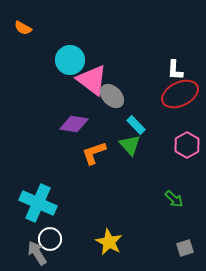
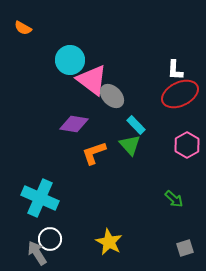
cyan cross: moved 2 px right, 5 px up
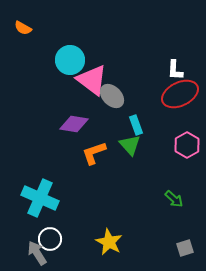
cyan rectangle: rotated 24 degrees clockwise
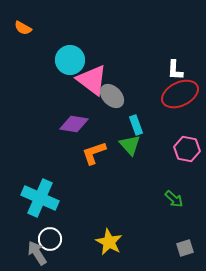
pink hexagon: moved 4 px down; rotated 20 degrees counterclockwise
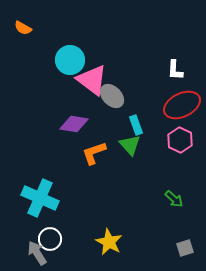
red ellipse: moved 2 px right, 11 px down
pink hexagon: moved 7 px left, 9 px up; rotated 15 degrees clockwise
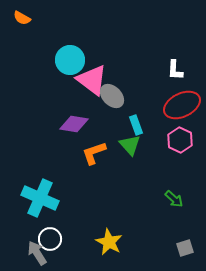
orange semicircle: moved 1 px left, 10 px up
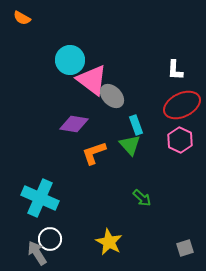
green arrow: moved 32 px left, 1 px up
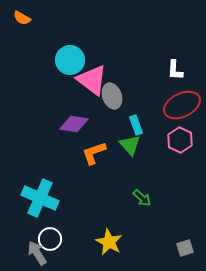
gray ellipse: rotated 25 degrees clockwise
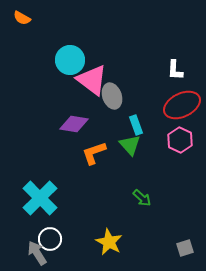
cyan cross: rotated 21 degrees clockwise
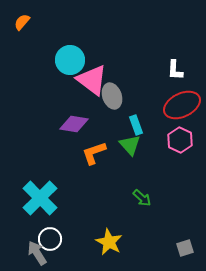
orange semicircle: moved 4 px down; rotated 102 degrees clockwise
